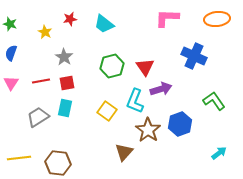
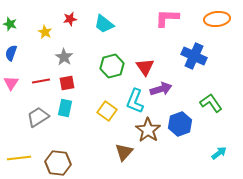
green L-shape: moved 3 px left, 2 px down
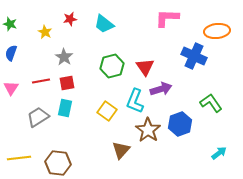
orange ellipse: moved 12 px down
pink triangle: moved 5 px down
brown triangle: moved 3 px left, 2 px up
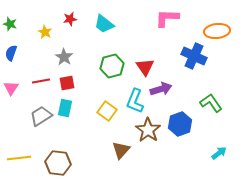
gray trapezoid: moved 3 px right, 1 px up
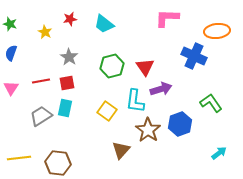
gray star: moved 5 px right
cyan L-shape: rotated 15 degrees counterclockwise
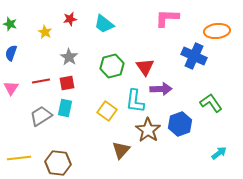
purple arrow: rotated 15 degrees clockwise
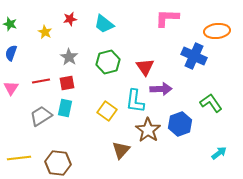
green hexagon: moved 4 px left, 4 px up
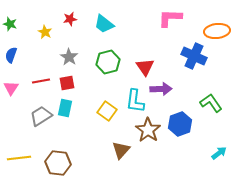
pink L-shape: moved 3 px right
blue semicircle: moved 2 px down
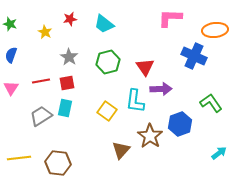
orange ellipse: moved 2 px left, 1 px up
brown star: moved 2 px right, 6 px down
